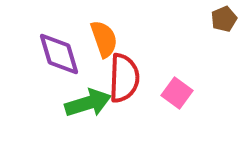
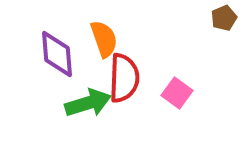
brown pentagon: moved 1 px up
purple diamond: moved 2 px left; rotated 12 degrees clockwise
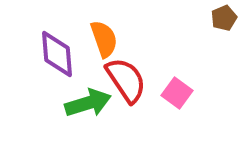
red semicircle: moved 2 px right, 2 px down; rotated 36 degrees counterclockwise
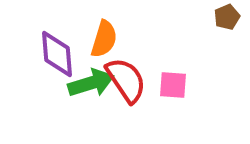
brown pentagon: moved 3 px right, 1 px up
orange semicircle: rotated 36 degrees clockwise
pink square: moved 4 px left, 8 px up; rotated 32 degrees counterclockwise
green arrow: moved 3 px right, 20 px up
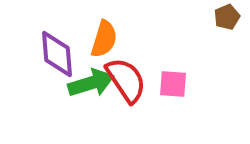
pink square: moved 1 px up
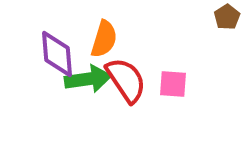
brown pentagon: rotated 10 degrees counterclockwise
green arrow: moved 3 px left, 4 px up; rotated 9 degrees clockwise
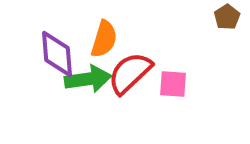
red semicircle: moved 4 px right, 7 px up; rotated 99 degrees counterclockwise
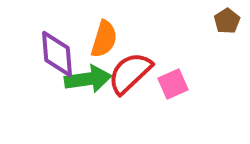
brown pentagon: moved 4 px down
pink square: rotated 28 degrees counterclockwise
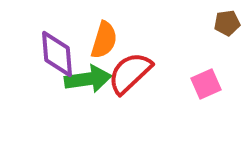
brown pentagon: moved 2 px down; rotated 25 degrees clockwise
orange semicircle: moved 1 px down
pink square: moved 33 px right
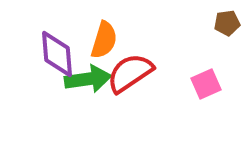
red semicircle: rotated 9 degrees clockwise
